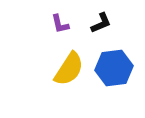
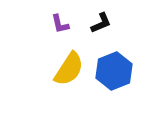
blue hexagon: moved 3 px down; rotated 15 degrees counterclockwise
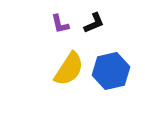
black L-shape: moved 7 px left
blue hexagon: moved 3 px left; rotated 9 degrees clockwise
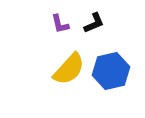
yellow semicircle: rotated 9 degrees clockwise
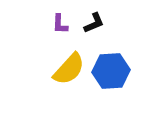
purple L-shape: rotated 15 degrees clockwise
blue hexagon: rotated 9 degrees clockwise
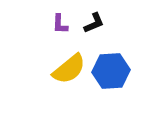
yellow semicircle: rotated 9 degrees clockwise
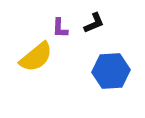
purple L-shape: moved 4 px down
yellow semicircle: moved 33 px left, 12 px up
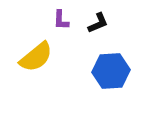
black L-shape: moved 4 px right
purple L-shape: moved 1 px right, 8 px up
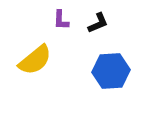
yellow semicircle: moved 1 px left, 3 px down
